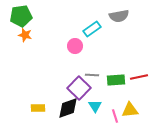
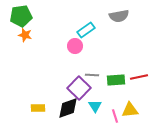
cyan rectangle: moved 6 px left, 1 px down
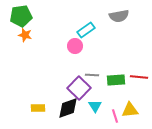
red line: rotated 18 degrees clockwise
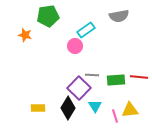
green pentagon: moved 27 px right
black diamond: rotated 40 degrees counterclockwise
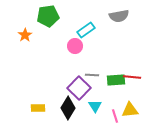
orange star: rotated 24 degrees clockwise
red line: moved 7 px left
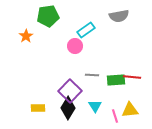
orange star: moved 1 px right, 1 px down
purple square: moved 9 px left, 3 px down
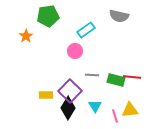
gray semicircle: rotated 24 degrees clockwise
pink circle: moved 5 px down
green rectangle: rotated 18 degrees clockwise
yellow rectangle: moved 8 px right, 13 px up
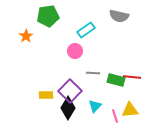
gray line: moved 1 px right, 2 px up
cyan triangle: rotated 16 degrees clockwise
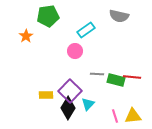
gray line: moved 4 px right, 1 px down
cyan triangle: moved 7 px left, 2 px up
yellow triangle: moved 3 px right, 6 px down
